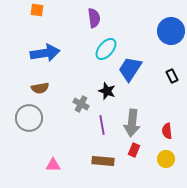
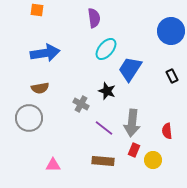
purple line: moved 2 px right, 3 px down; rotated 42 degrees counterclockwise
yellow circle: moved 13 px left, 1 px down
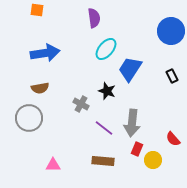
red semicircle: moved 6 px right, 8 px down; rotated 35 degrees counterclockwise
red rectangle: moved 3 px right, 1 px up
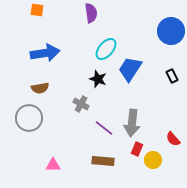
purple semicircle: moved 3 px left, 5 px up
black star: moved 9 px left, 12 px up
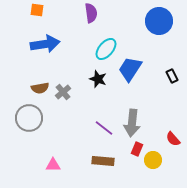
blue circle: moved 12 px left, 10 px up
blue arrow: moved 9 px up
gray cross: moved 18 px left, 12 px up; rotated 21 degrees clockwise
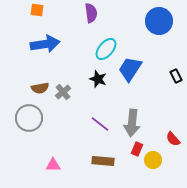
black rectangle: moved 4 px right
purple line: moved 4 px left, 4 px up
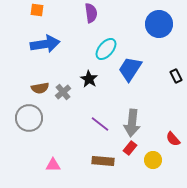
blue circle: moved 3 px down
black star: moved 9 px left; rotated 12 degrees clockwise
red rectangle: moved 7 px left, 1 px up; rotated 16 degrees clockwise
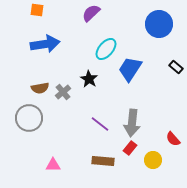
purple semicircle: rotated 126 degrees counterclockwise
black rectangle: moved 9 px up; rotated 24 degrees counterclockwise
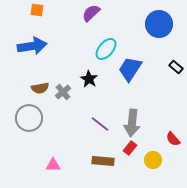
blue arrow: moved 13 px left, 2 px down
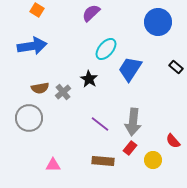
orange square: rotated 24 degrees clockwise
blue circle: moved 1 px left, 2 px up
gray arrow: moved 1 px right, 1 px up
red semicircle: moved 2 px down
